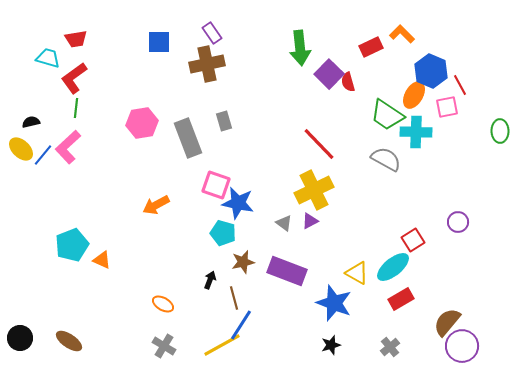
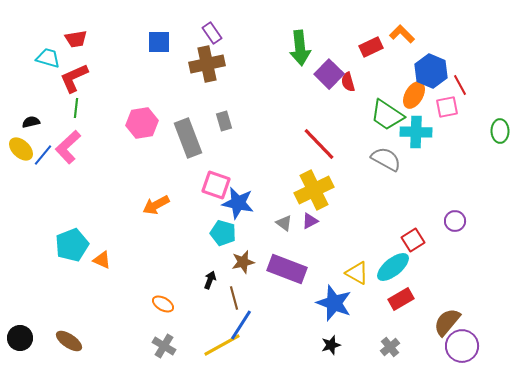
red L-shape at (74, 78): rotated 12 degrees clockwise
purple circle at (458, 222): moved 3 px left, 1 px up
purple rectangle at (287, 271): moved 2 px up
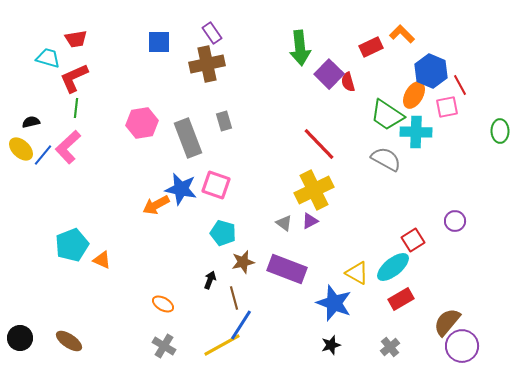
blue star at (238, 203): moved 57 px left, 14 px up
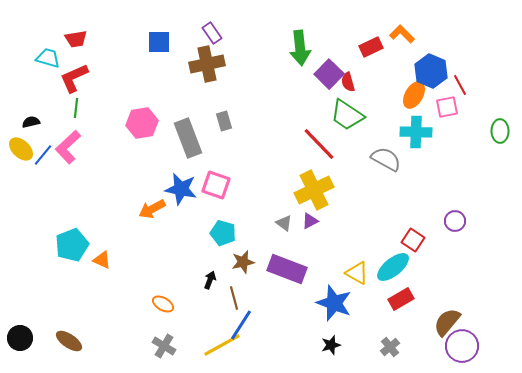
green trapezoid at (387, 115): moved 40 px left
orange arrow at (156, 205): moved 4 px left, 4 px down
red square at (413, 240): rotated 25 degrees counterclockwise
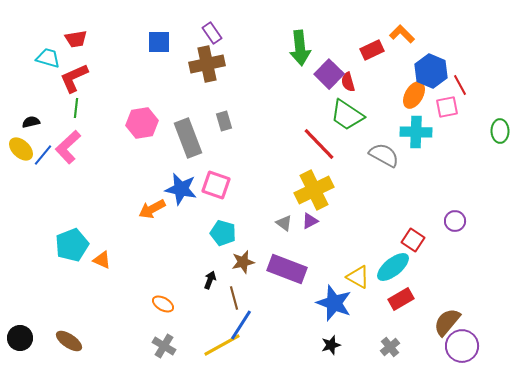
red rectangle at (371, 47): moved 1 px right, 3 px down
gray semicircle at (386, 159): moved 2 px left, 4 px up
yellow triangle at (357, 273): moved 1 px right, 4 px down
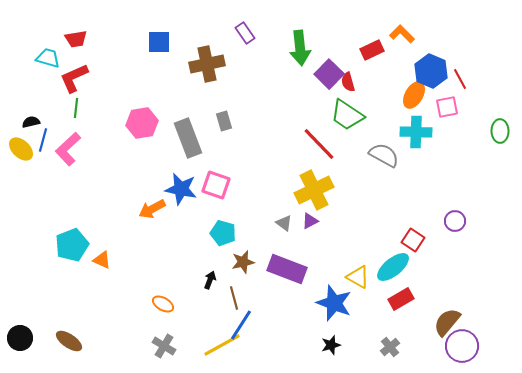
purple rectangle at (212, 33): moved 33 px right
red line at (460, 85): moved 6 px up
pink L-shape at (68, 147): moved 2 px down
blue line at (43, 155): moved 15 px up; rotated 25 degrees counterclockwise
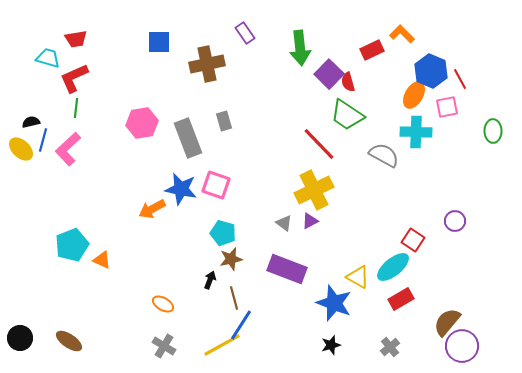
green ellipse at (500, 131): moved 7 px left
brown star at (243, 262): moved 12 px left, 3 px up
